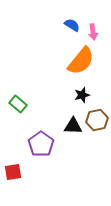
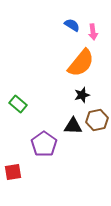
orange semicircle: moved 2 px down
purple pentagon: moved 3 px right
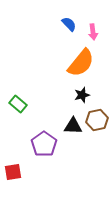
blue semicircle: moved 3 px left, 1 px up; rotated 14 degrees clockwise
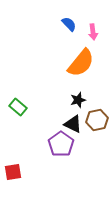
black star: moved 4 px left, 5 px down
green rectangle: moved 3 px down
black triangle: moved 2 px up; rotated 24 degrees clockwise
purple pentagon: moved 17 px right
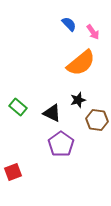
pink arrow: rotated 28 degrees counterclockwise
orange semicircle: rotated 12 degrees clockwise
brown hexagon: rotated 20 degrees clockwise
black triangle: moved 21 px left, 11 px up
red square: rotated 12 degrees counterclockwise
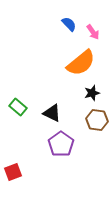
black star: moved 14 px right, 7 px up
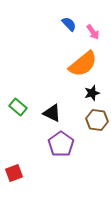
orange semicircle: moved 2 px right, 1 px down
red square: moved 1 px right, 1 px down
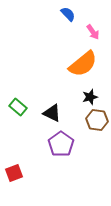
blue semicircle: moved 1 px left, 10 px up
black star: moved 2 px left, 4 px down
